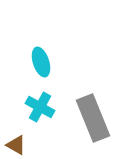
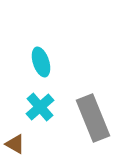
cyan cross: rotated 20 degrees clockwise
brown triangle: moved 1 px left, 1 px up
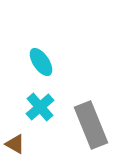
cyan ellipse: rotated 16 degrees counterclockwise
gray rectangle: moved 2 px left, 7 px down
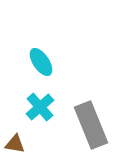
brown triangle: rotated 20 degrees counterclockwise
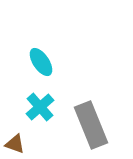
brown triangle: rotated 10 degrees clockwise
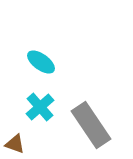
cyan ellipse: rotated 20 degrees counterclockwise
gray rectangle: rotated 12 degrees counterclockwise
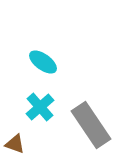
cyan ellipse: moved 2 px right
